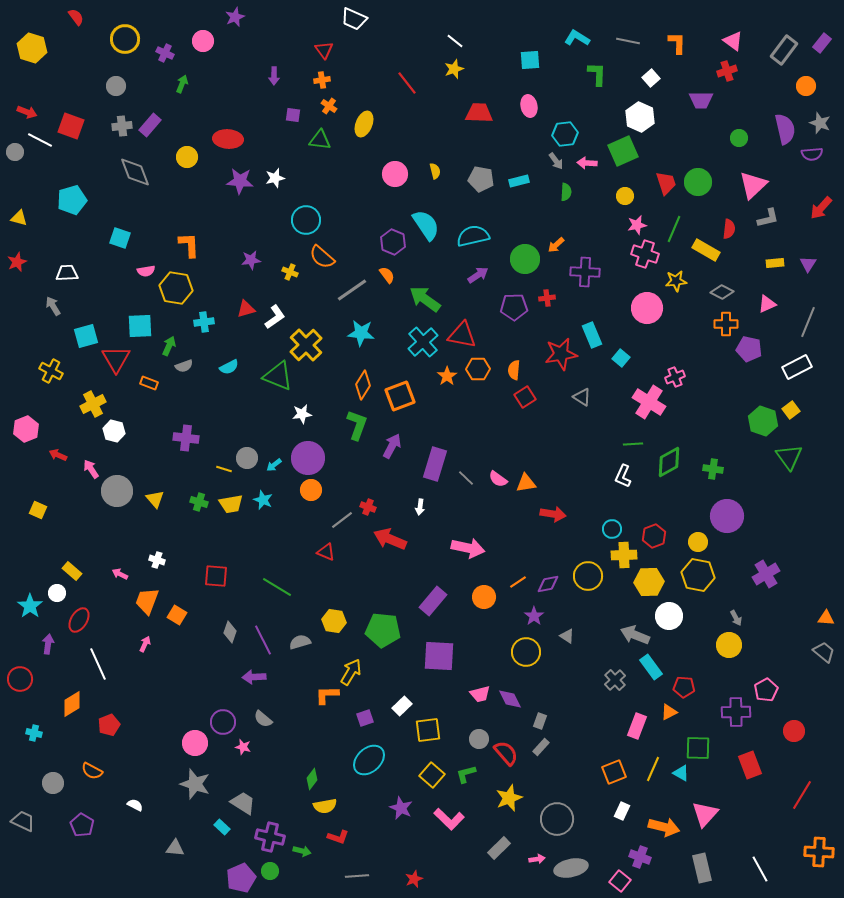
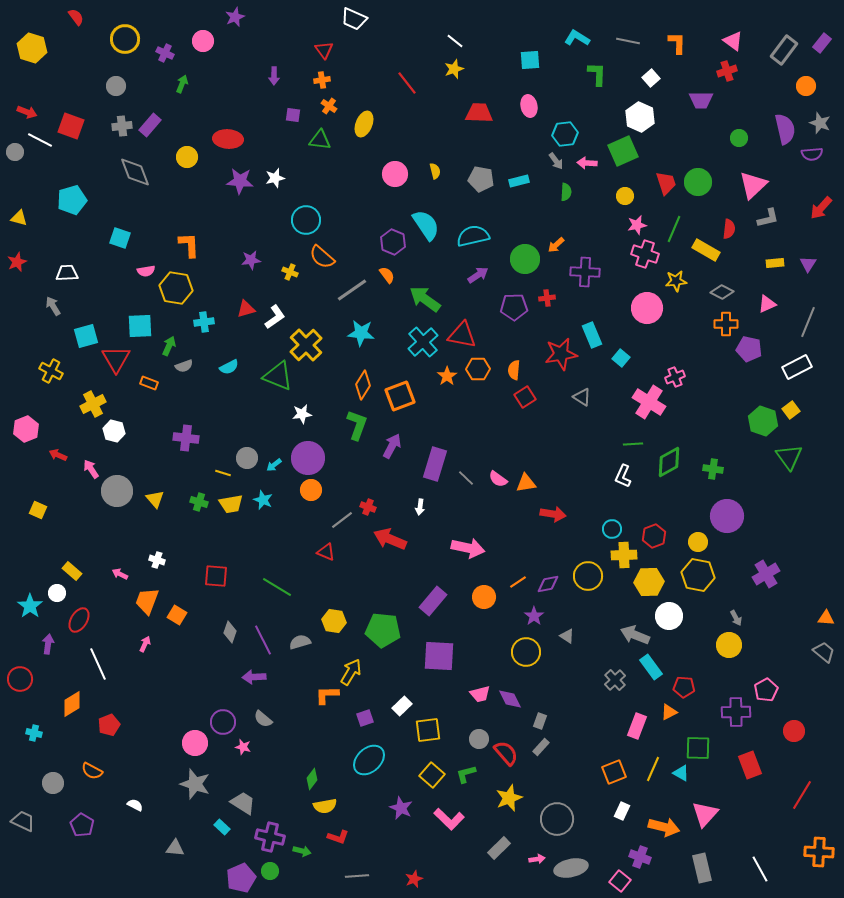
yellow line at (224, 469): moved 1 px left, 4 px down
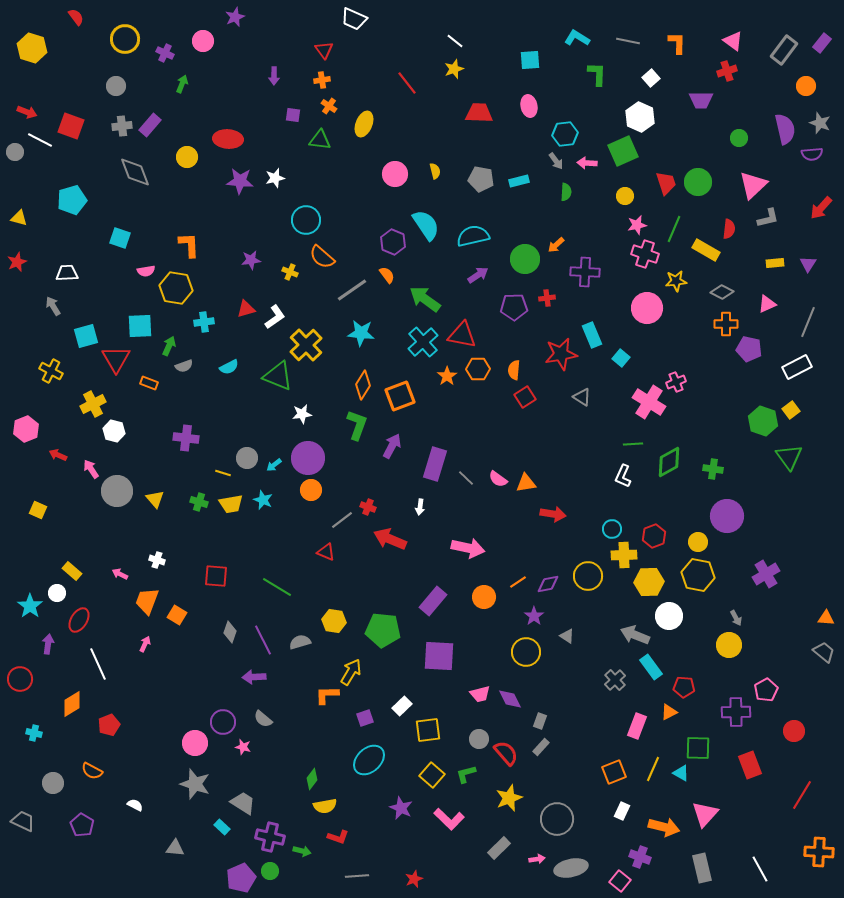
pink cross at (675, 377): moved 1 px right, 5 px down
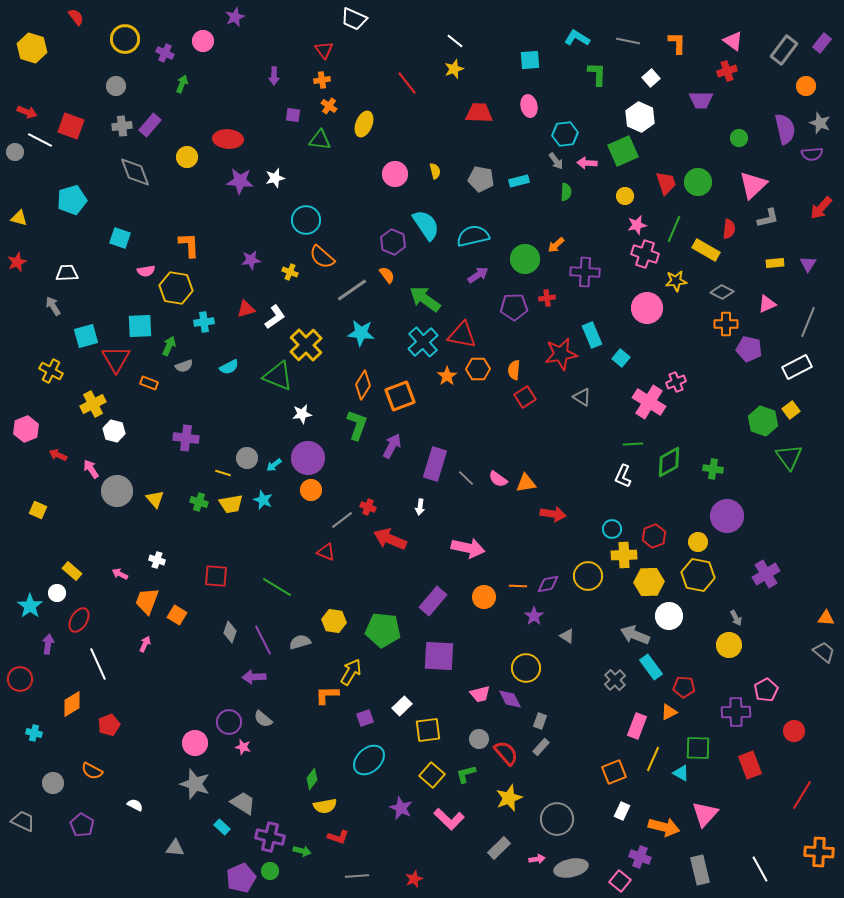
orange line at (518, 582): moved 4 px down; rotated 36 degrees clockwise
yellow circle at (526, 652): moved 16 px down
purple circle at (223, 722): moved 6 px right
yellow line at (653, 769): moved 10 px up
gray rectangle at (702, 868): moved 2 px left, 2 px down
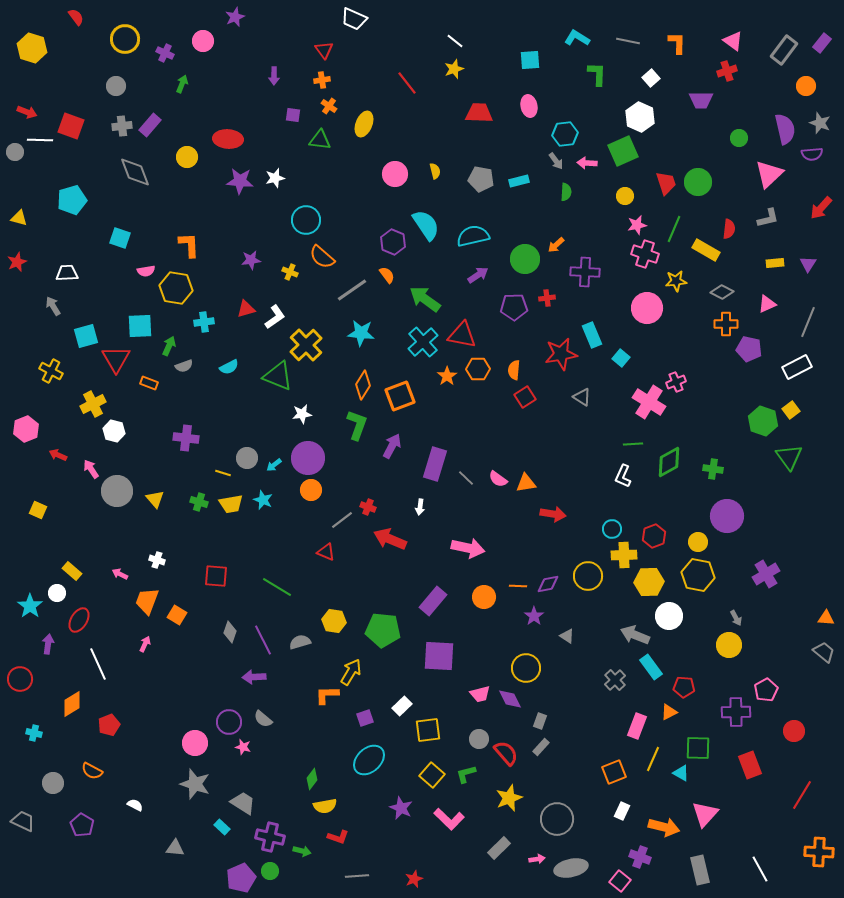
white line at (40, 140): rotated 25 degrees counterclockwise
pink triangle at (753, 185): moved 16 px right, 11 px up
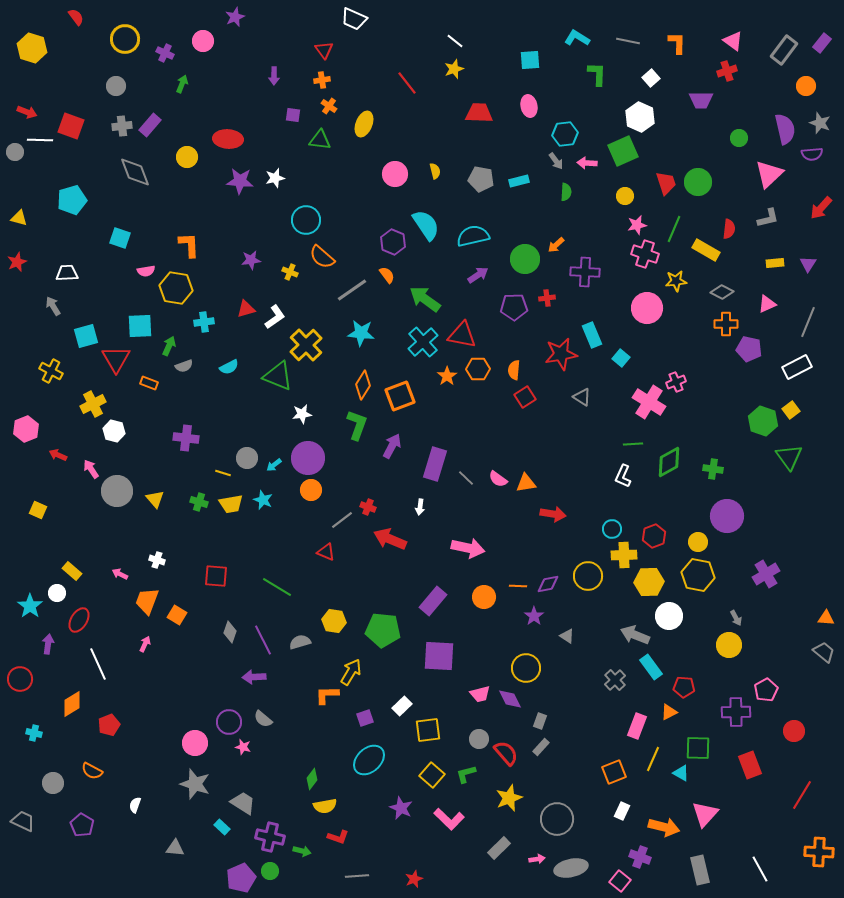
white semicircle at (135, 805): rotated 98 degrees counterclockwise
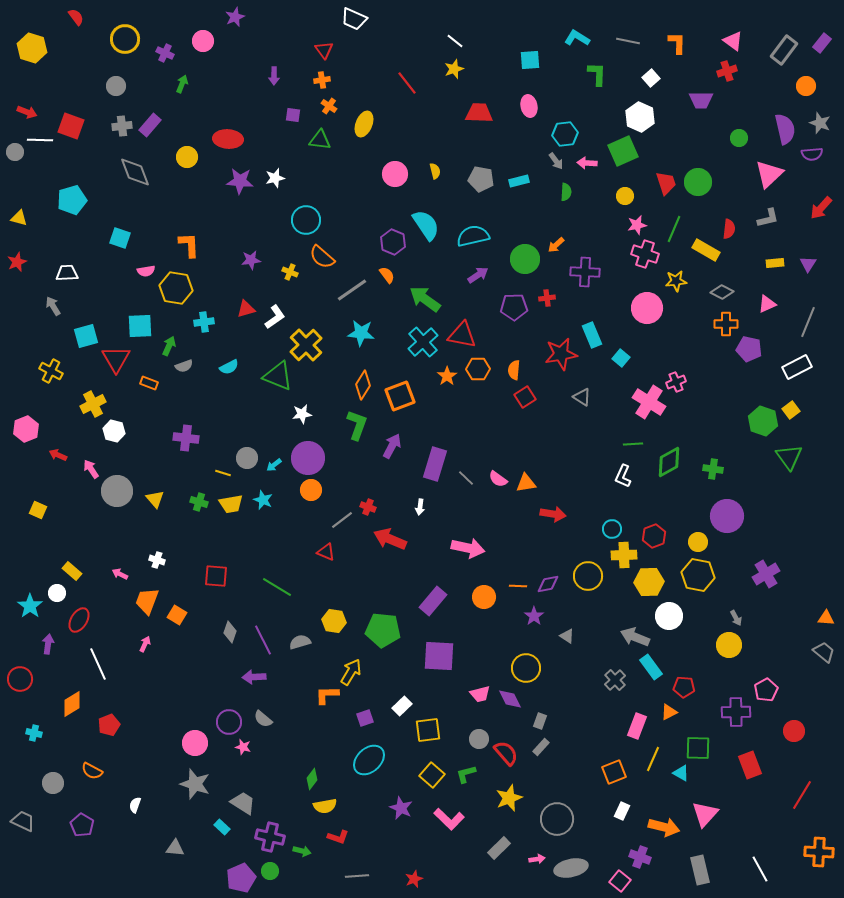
gray arrow at (635, 635): moved 2 px down
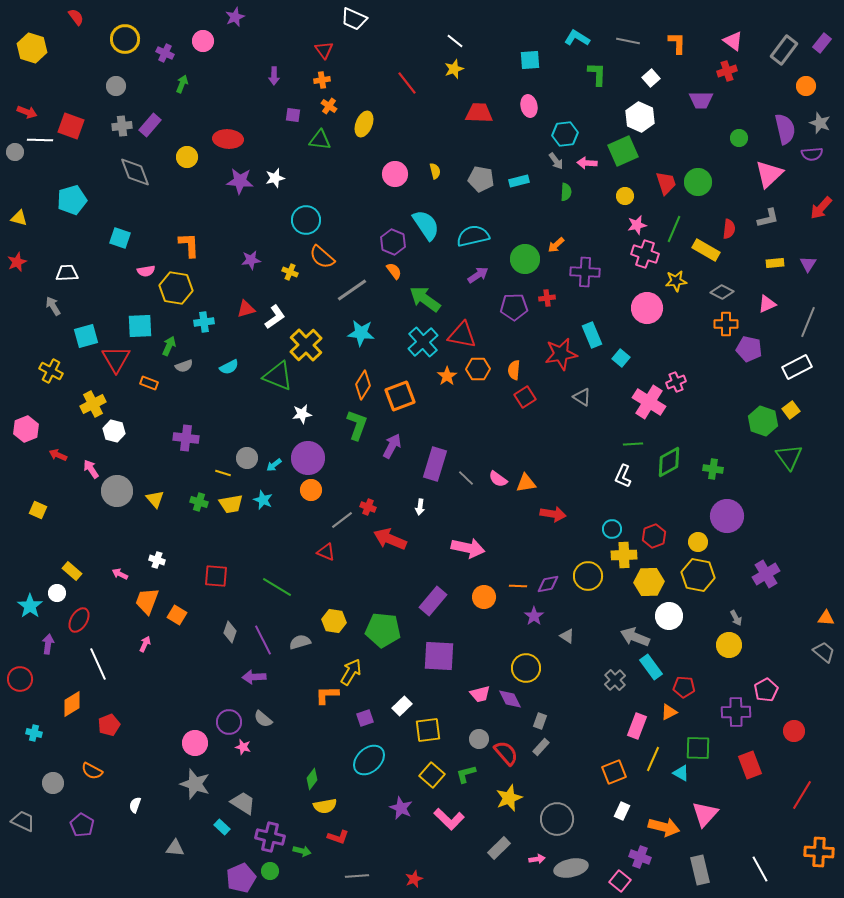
orange semicircle at (387, 275): moved 7 px right, 4 px up
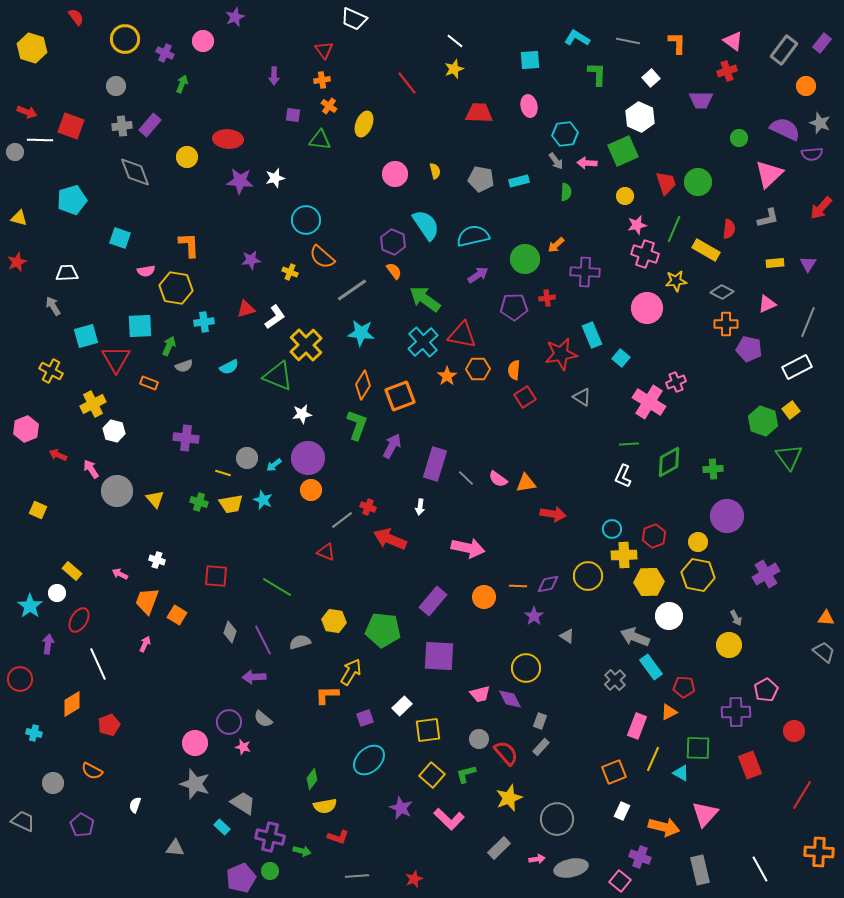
purple semicircle at (785, 129): rotated 52 degrees counterclockwise
green line at (633, 444): moved 4 px left
green cross at (713, 469): rotated 12 degrees counterclockwise
